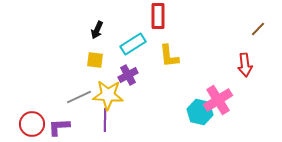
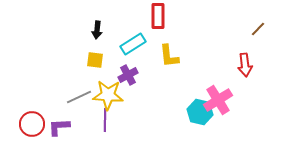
black arrow: rotated 18 degrees counterclockwise
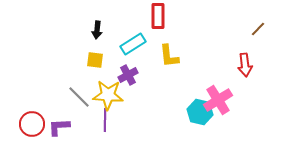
gray line: rotated 70 degrees clockwise
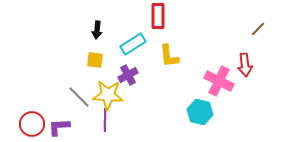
pink cross: moved 1 px right, 19 px up; rotated 32 degrees counterclockwise
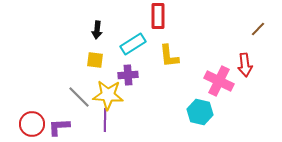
purple cross: rotated 24 degrees clockwise
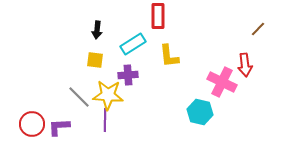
pink cross: moved 3 px right, 1 px down
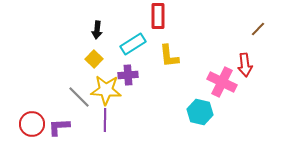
yellow square: moved 1 px left, 1 px up; rotated 36 degrees clockwise
yellow star: moved 2 px left, 5 px up
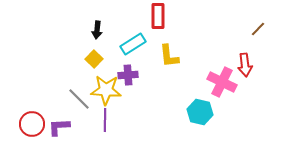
gray line: moved 2 px down
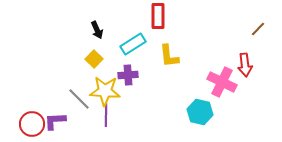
black arrow: rotated 30 degrees counterclockwise
yellow star: moved 1 px left, 1 px down
purple line: moved 1 px right, 5 px up
purple L-shape: moved 4 px left, 6 px up
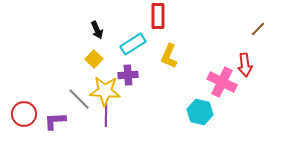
yellow L-shape: rotated 30 degrees clockwise
red circle: moved 8 px left, 10 px up
